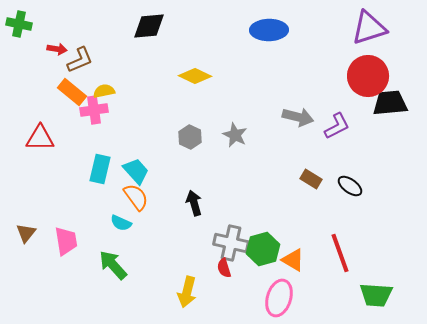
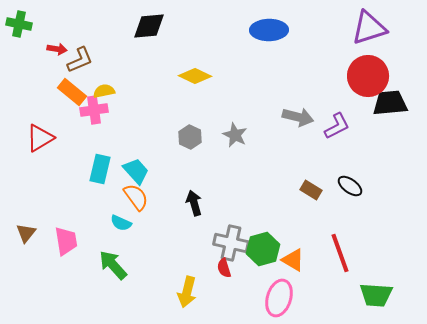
red triangle: rotated 32 degrees counterclockwise
brown rectangle: moved 11 px down
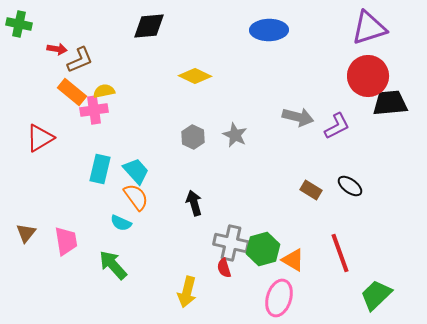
gray hexagon: moved 3 px right
green trapezoid: rotated 132 degrees clockwise
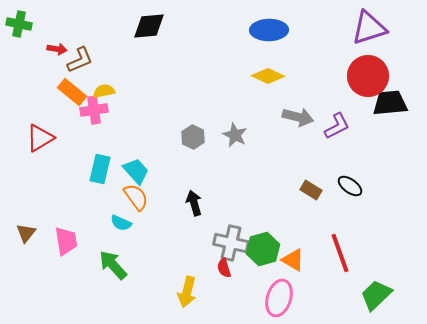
yellow diamond: moved 73 px right
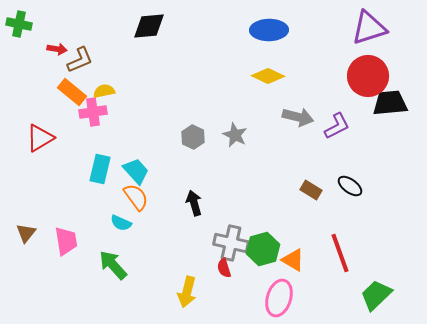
pink cross: moved 1 px left, 2 px down
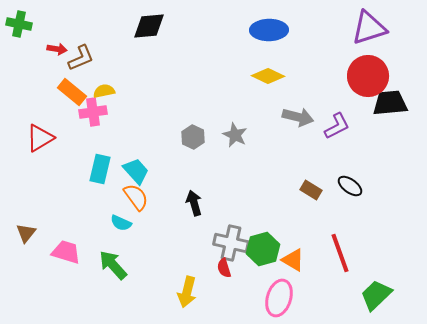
brown L-shape: moved 1 px right, 2 px up
pink trapezoid: moved 11 px down; rotated 64 degrees counterclockwise
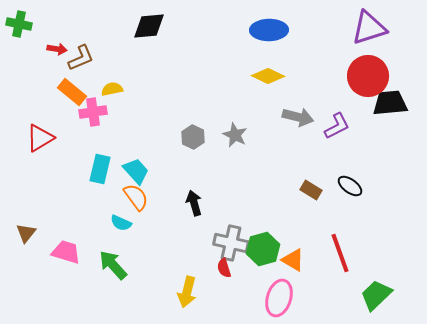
yellow semicircle: moved 8 px right, 2 px up
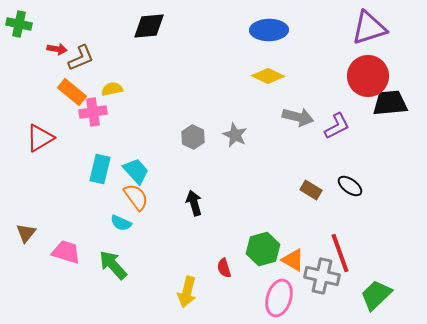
gray cross: moved 91 px right, 33 px down
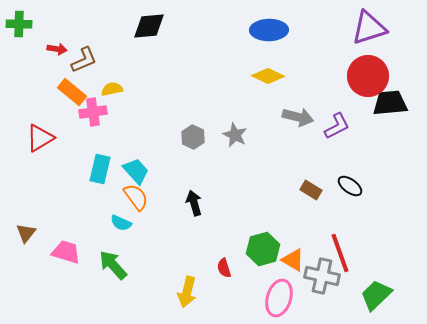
green cross: rotated 10 degrees counterclockwise
brown L-shape: moved 3 px right, 2 px down
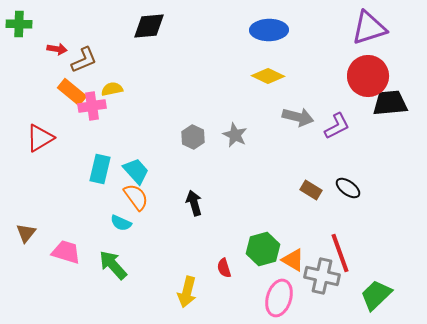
pink cross: moved 1 px left, 6 px up
black ellipse: moved 2 px left, 2 px down
